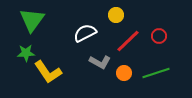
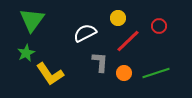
yellow circle: moved 2 px right, 3 px down
red circle: moved 10 px up
green star: rotated 24 degrees counterclockwise
gray L-shape: rotated 115 degrees counterclockwise
yellow L-shape: moved 2 px right, 2 px down
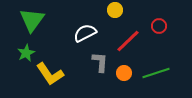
yellow circle: moved 3 px left, 8 px up
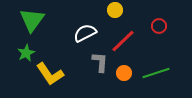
red line: moved 5 px left
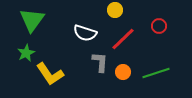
white semicircle: rotated 135 degrees counterclockwise
red line: moved 2 px up
orange circle: moved 1 px left, 1 px up
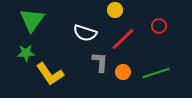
green star: rotated 24 degrees clockwise
